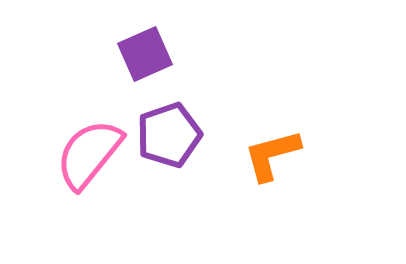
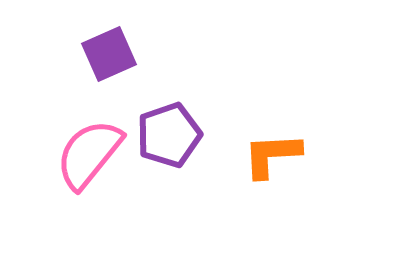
purple square: moved 36 px left
orange L-shape: rotated 12 degrees clockwise
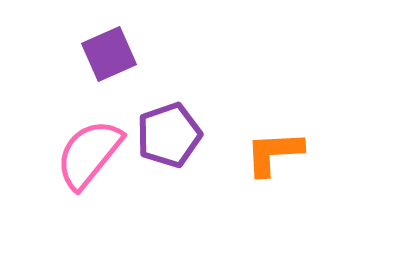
orange L-shape: moved 2 px right, 2 px up
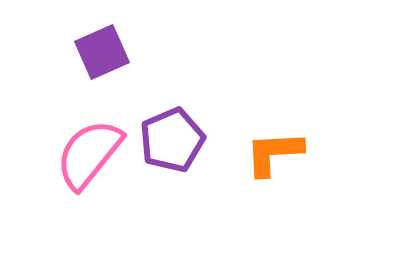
purple square: moved 7 px left, 2 px up
purple pentagon: moved 3 px right, 5 px down; rotated 4 degrees counterclockwise
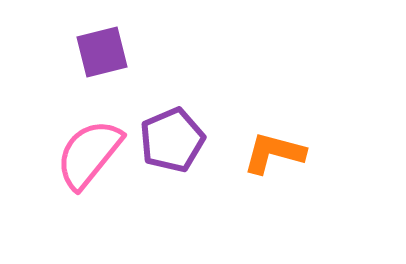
purple square: rotated 10 degrees clockwise
orange L-shape: rotated 18 degrees clockwise
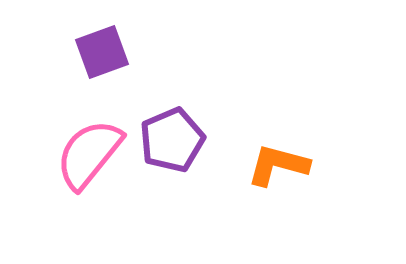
purple square: rotated 6 degrees counterclockwise
orange L-shape: moved 4 px right, 12 px down
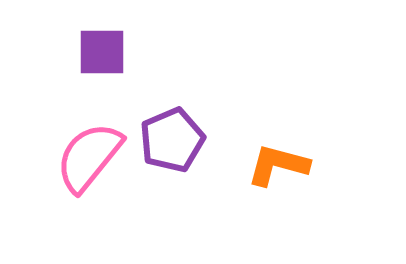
purple square: rotated 20 degrees clockwise
pink semicircle: moved 3 px down
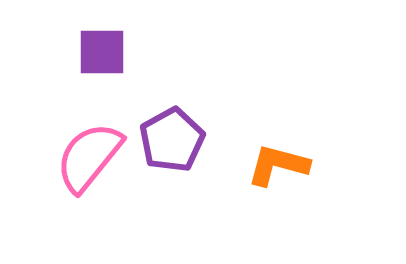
purple pentagon: rotated 6 degrees counterclockwise
